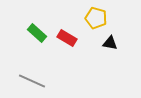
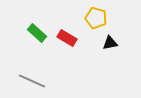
black triangle: rotated 21 degrees counterclockwise
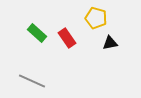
red rectangle: rotated 24 degrees clockwise
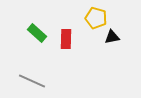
red rectangle: moved 1 px left, 1 px down; rotated 36 degrees clockwise
black triangle: moved 2 px right, 6 px up
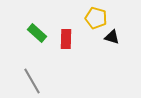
black triangle: rotated 28 degrees clockwise
gray line: rotated 36 degrees clockwise
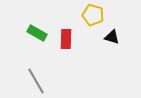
yellow pentagon: moved 3 px left, 3 px up
green rectangle: rotated 12 degrees counterclockwise
gray line: moved 4 px right
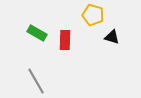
red rectangle: moved 1 px left, 1 px down
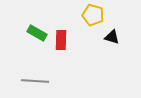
red rectangle: moved 4 px left
gray line: moved 1 px left; rotated 56 degrees counterclockwise
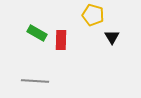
black triangle: rotated 42 degrees clockwise
